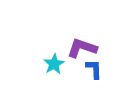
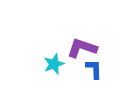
cyan star: rotated 10 degrees clockwise
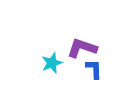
cyan star: moved 2 px left, 1 px up
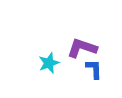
cyan star: moved 3 px left
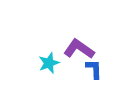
purple L-shape: moved 3 px left, 1 px down; rotated 16 degrees clockwise
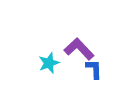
purple L-shape: rotated 12 degrees clockwise
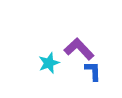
blue L-shape: moved 1 px left, 2 px down
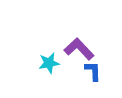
cyan star: rotated 10 degrees clockwise
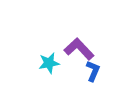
blue L-shape: rotated 25 degrees clockwise
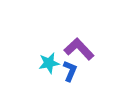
blue L-shape: moved 23 px left
